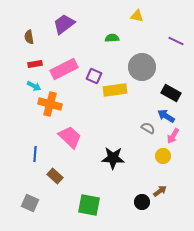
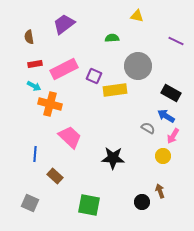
gray circle: moved 4 px left, 1 px up
brown arrow: rotated 72 degrees counterclockwise
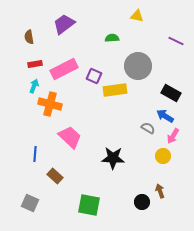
cyan arrow: rotated 96 degrees counterclockwise
blue arrow: moved 1 px left
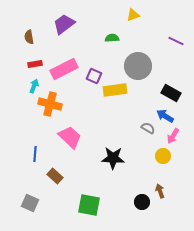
yellow triangle: moved 4 px left, 1 px up; rotated 32 degrees counterclockwise
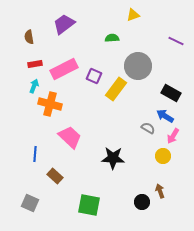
yellow rectangle: moved 1 px right, 1 px up; rotated 45 degrees counterclockwise
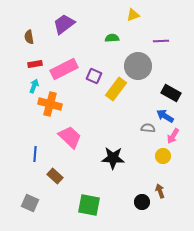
purple line: moved 15 px left; rotated 28 degrees counterclockwise
gray semicircle: rotated 24 degrees counterclockwise
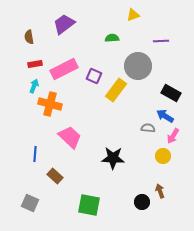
yellow rectangle: moved 1 px down
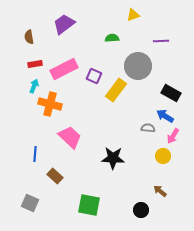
brown arrow: rotated 32 degrees counterclockwise
black circle: moved 1 px left, 8 px down
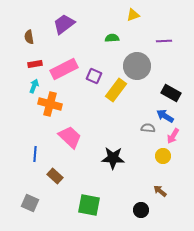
purple line: moved 3 px right
gray circle: moved 1 px left
